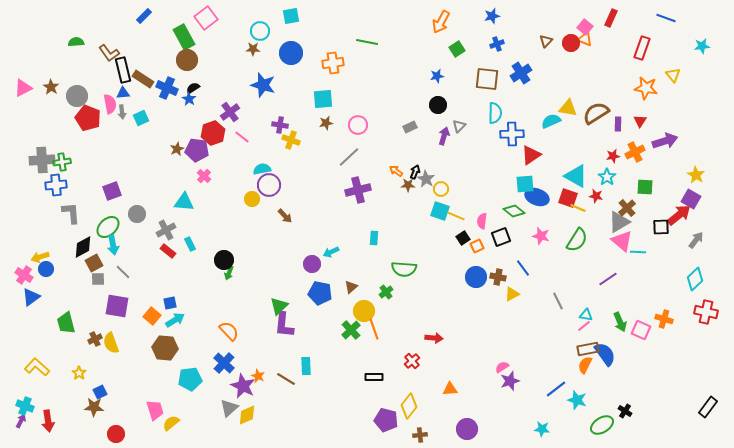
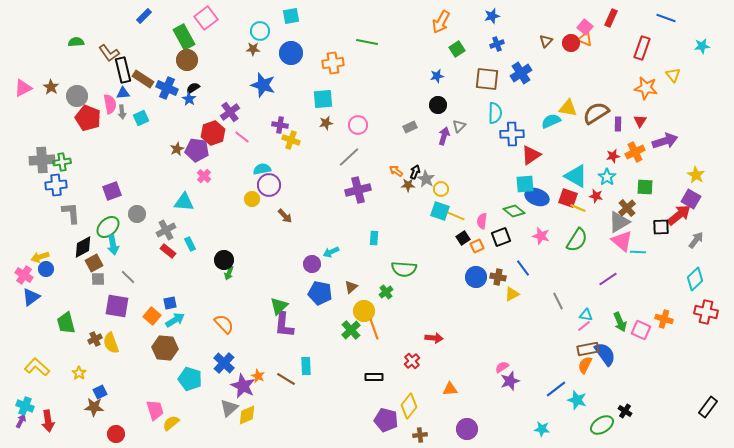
gray line at (123, 272): moved 5 px right, 5 px down
orange semicircle at (229, 331): moved 5 px left, 7 px up
cyan pentagon at (190, 379): rotated 25 degrees clockwise
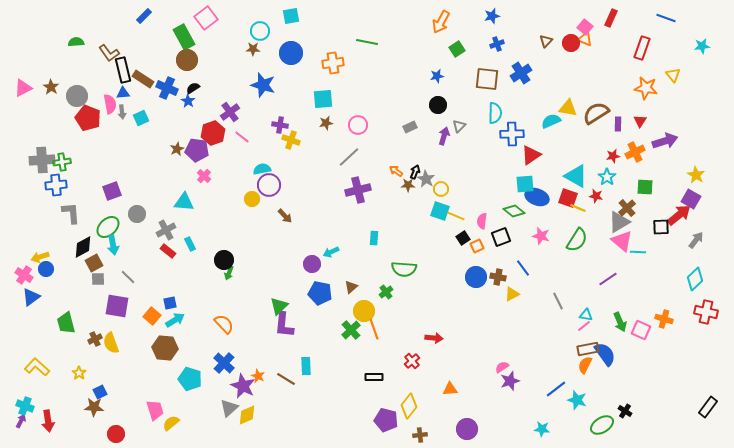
blue star at (189, 99): moved 1 px left, 2 px down
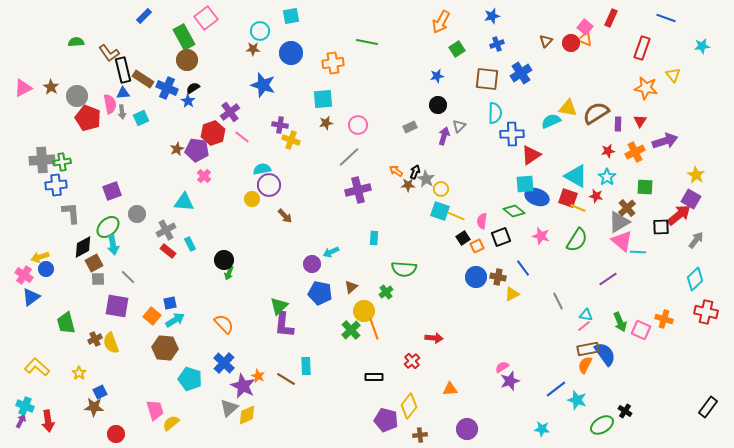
red star at (613, 156): moved 5 px left, 5 px up
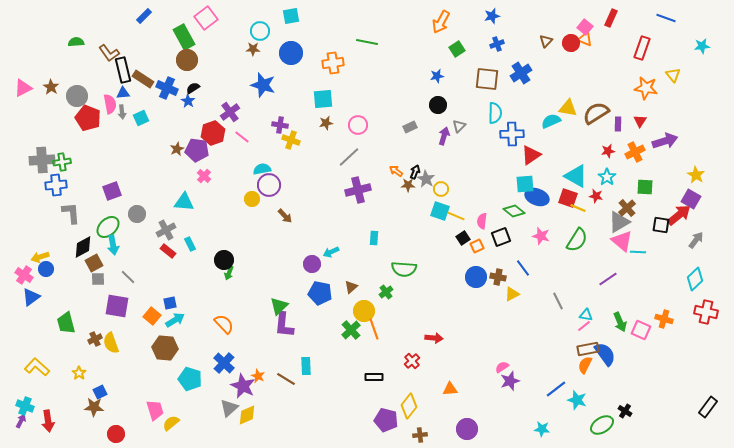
black square at (661, 227): moved 2 px up; rotated 12 degrees clockwise
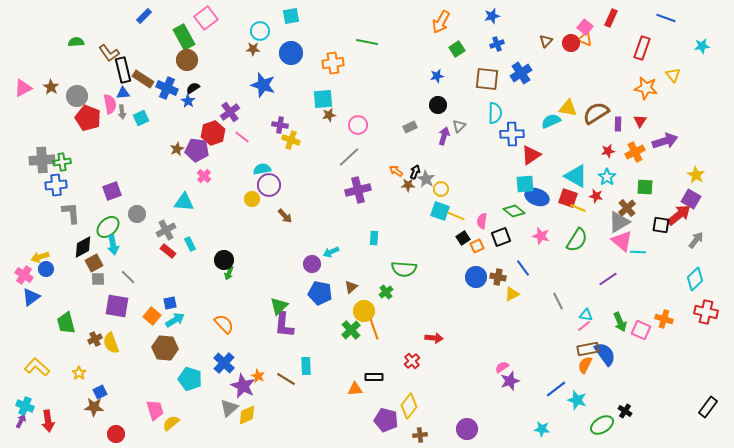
brown star at (326, 123): moved 3 px right, 8 px up
orange triangle at (450, 389): moved 95 px left
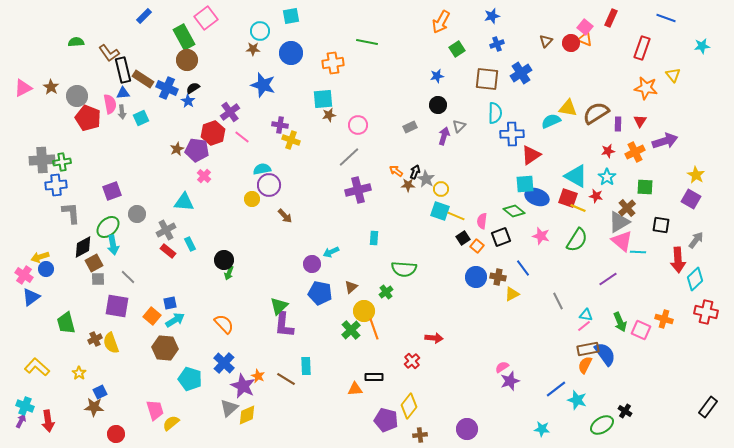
red arrow at (679, 215): moved 1 px left, 45 px down; rotated 125 degrees clockwise
orange square at (477, 246): rotated 24 degrees counterclockwise
